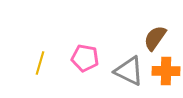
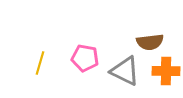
brown semicircle: moved 5 px left, 4 px down; rotated 132 degrees counterclockwise
gray triangle: moved 4 px left
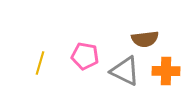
brown semicircle: moved 5 px left, 3 px up
pink pentagon: moved 2 px up
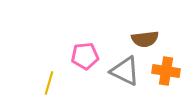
pink pentagon: rotated 16 degrees counterclockwise
yellow line: moved 9 px right, 20 px down
orange cross: rotated 8 degrees clockwise
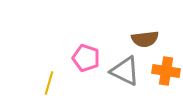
pink pentagon: moved 1 px right, 2 px down; rotated 24 degrees clockwise
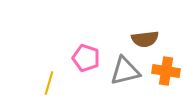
gray triangle: rotated 40 degrees counterclockwise
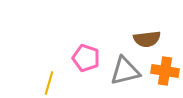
brown semicircle: moved 2 px right
orange cross: moved 1 px left
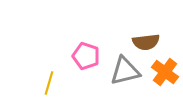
brown semicircle: moved 1 px left, 3 px down
pink pentagon: moved 2 px up
orange cross: moved 1 px down; rotated 28 degrees clockwise
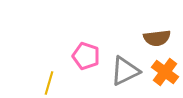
brown semicircle: moved 11 px right, 4 px up
gray triangle: rotated 12 degrees counterclockwise
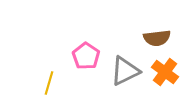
pink pentagon: rotated 16 degrees clockwise
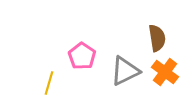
brown semicircle: rotated 92 degrees counterclockwise
pink pentagon: moved 4 px left
